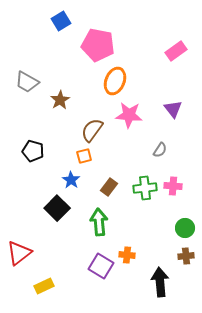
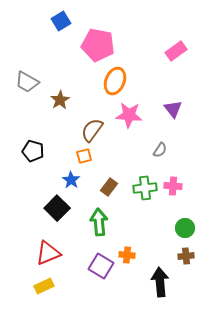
red triangle: moved 29 px right; rotated 16 degrees clockwise
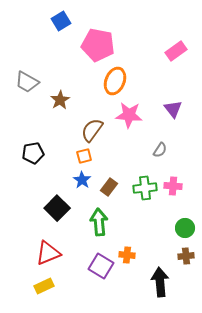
black pentagon: moved 2 px down; rotated 25 degrees counterclockwise
blue star: moved 11 px right
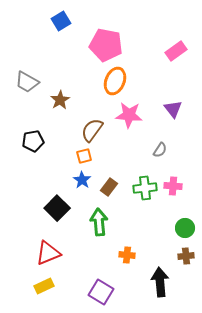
pink pentagon: moved 8 px right
black pentagon: moved 12 px up
purple square: moved 26 px down
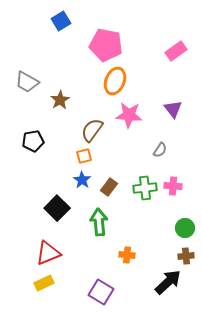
black arrow: moved 8 px right; rotated 52 degrees clockwise
yellow rectangle: moved 3 px up
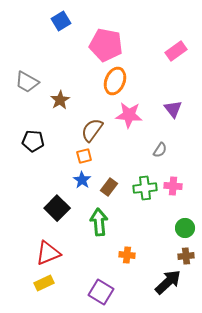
black pentagon: rotated 15 degrees clockwise
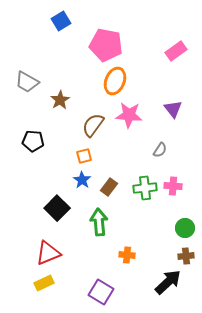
brown semicircle: moved 1 px right, 5 px up
